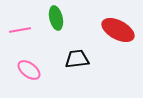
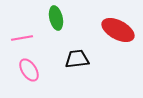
pink line: moved 2 px right, 8 px down
pink ellipse: rotated 20 degrees clockwise
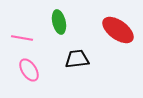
green ellipse: moved 3 px right, 4 px down
red ellipse: rotated 8 degrees clockwise
pink line: rotated 20 degrees clockwise
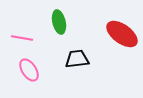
red ellipse: moved 4 px right, 4 px down
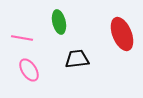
red ellipse: rotated 32 degrees clockwise
